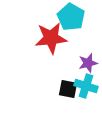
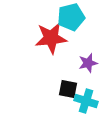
cyan pentagon: rotated 28 degrees clockwise
cyan cross: moved 15 px down
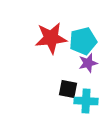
cyan pentagon: moved 12 px right, 24 px down
cyan cross: rotated 15 degrees counterclockwise
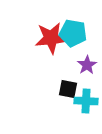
cyan pentagon: moved 10 px left, 8 px up; rotated 24 degrees clockwise
purple star: moved 1 px left, 2 px down; rotated 18 degrees counterclockwise
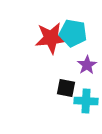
black square: moved 2 px left, 1 px up
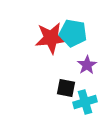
cyan cross: moved 1 px left, 1 px down; rotated 20 degrees counterclockwise
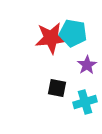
black square: moved 9 px left
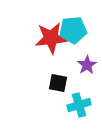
cyan pentagon: moved 3 px up; rotated 16 degrees counterclockwise
black square: moved 1 px right, 5 px up
cyan cross: moved 6 px left, 3 px down
